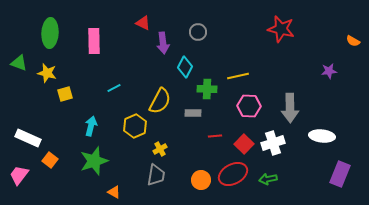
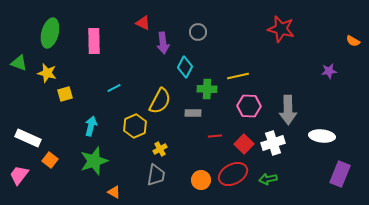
green ellipse: rotated 12 degrees clockwise
gray arrow: moved 2 px left, 2 px down
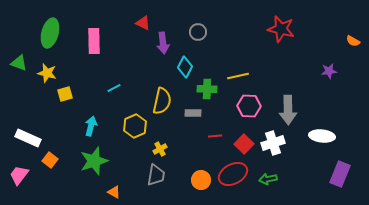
yellow semicircle: moved 2 px right; rotated 16 degrees counterclockwise
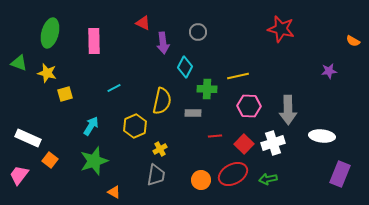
cyan arrow: rotated 18 degrees clockwise
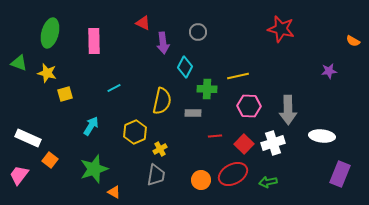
yellow hexagon: moved 6 px down
green star: moved 8 px down
green arrow: moved 3 px down
